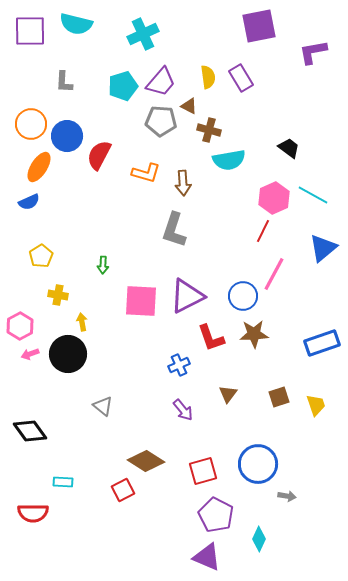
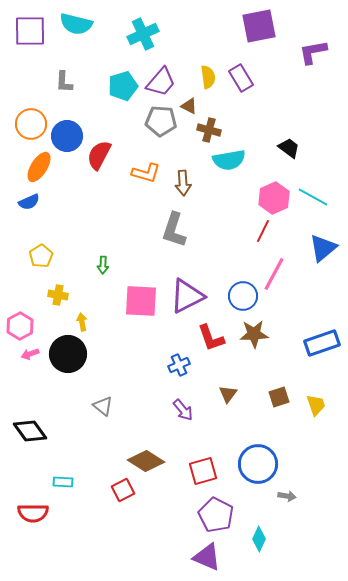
cyan line at (313, 195): moved 2 px down
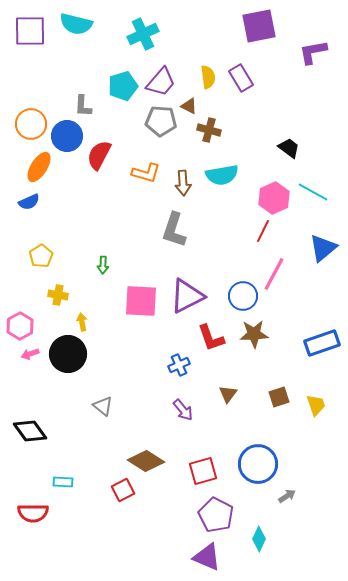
gray L-shape at (64, 82): moved 19 px right, 24 px down
cyan semicircle at (229, 160): moved 7 px left, 15 px down
cyan line at (313, 197): moved 5 px up
gray arrow at (287, 496): rotated 42 degrees counterclockwise
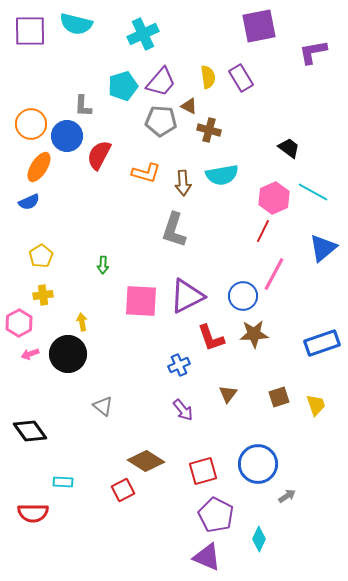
yellow cross at (58, 295): moved 15 px left; rotated 18 degrees counterclockwise
pink hexagon at (20, 326): moved 1 px left, 3 px up
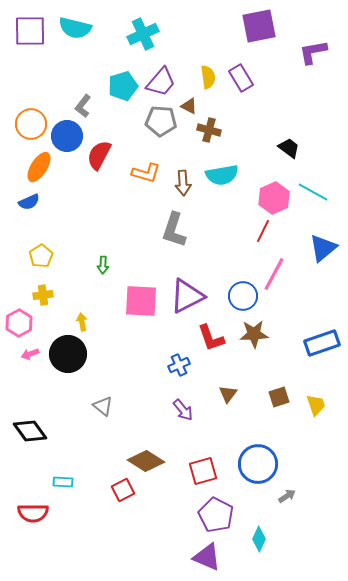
cyan semicircle at (76, 24): moved 1 px left, 4 px down
gray L-shape at (83, 106): rotated 35 degrees clockwise
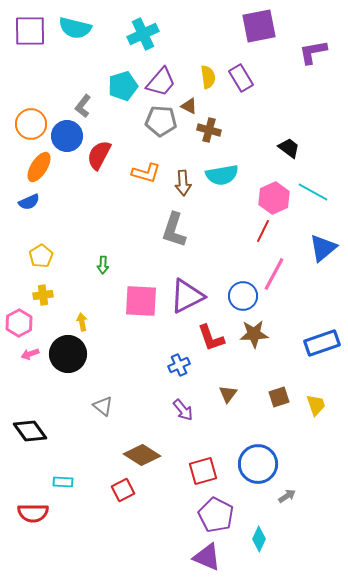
brown diamond at (146, 461): moved 4 px left, 6 px up
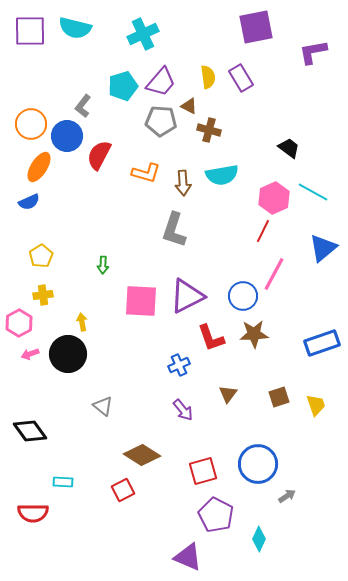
purple square at (259, 26): moved 3 px left, 1 px down
purple triangle at (207, 557): moved 19 px left
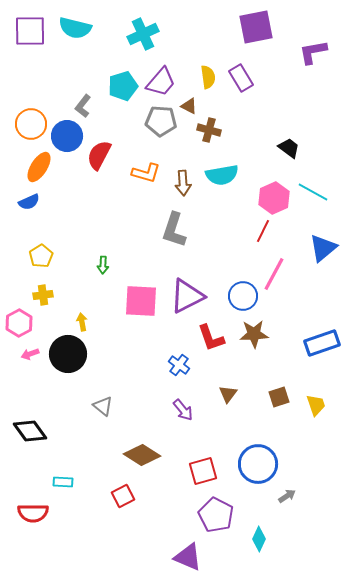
blue cross at (179, 365): rotated 30 degrees counterclockwise
red square at (123, 490): moved 6 px down
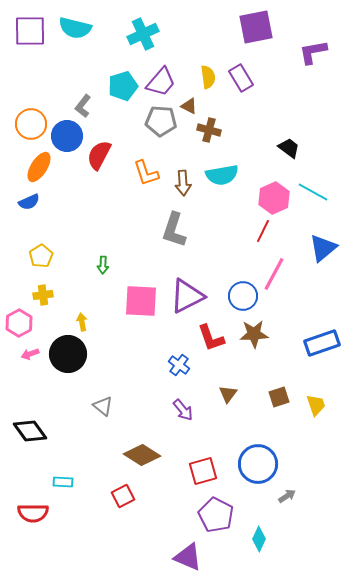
orange L-shape at (146, 173): rotated 56 degrees clockwise
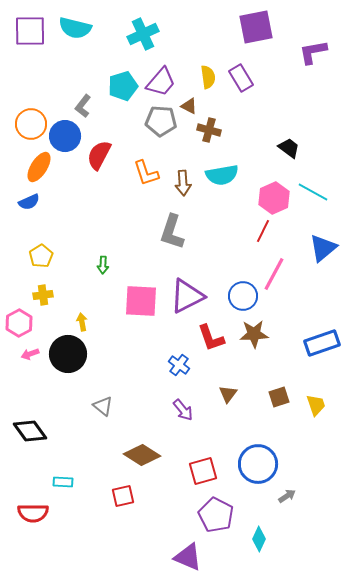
blue circle at (67, 136): moved 2 px left
gray L-shape at (174, 230): moved 2 px left, 2 px down
red square at (123, 496): rotated 15 degrees clockwise
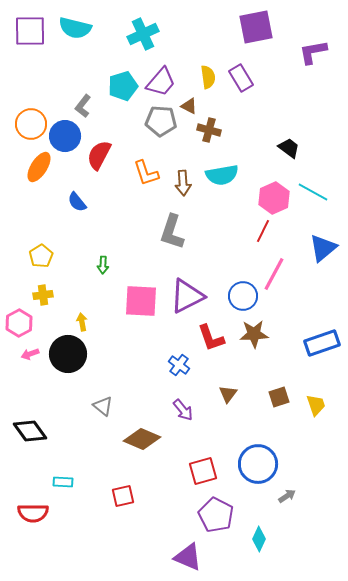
blue semicircle at (29, 202): moved 48 px right; rotated 75 degrees clockwise
brown diamond at (142, 455): moved 16 px up; rotated 9 degrees counterclockwise
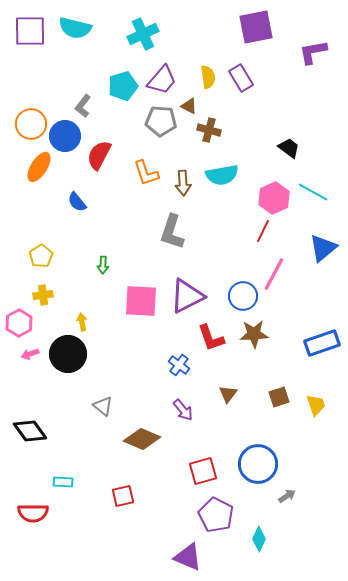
purple trapezoid at (161, 82): moved 1 px right, 2 px up
